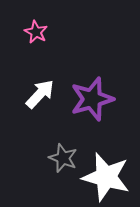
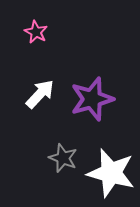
white star: moved 5 px right, 4 px up
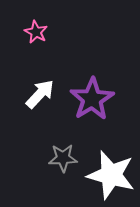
purple star: rotated 15 degrees counterclockwise
gray star: rotated 24 degrees counterclockwise
white star: moved 2 px down
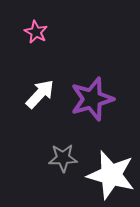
purple star: rotated 15 degrees clockwise
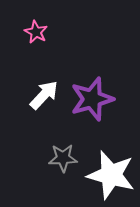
white arrow: moved 4 px right, 1 px down
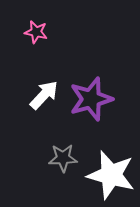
pink star: rotated 15 degrees counterclockwise
purple star: moved 1 px left
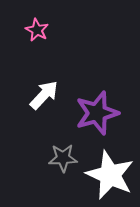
pink star: moved 1 px right, 2 px up; rotated 15 degrees clockwise
purple star: moved 6 px right, 14 px down
white star: moved 1 px left; rotated 9 degrees clockwise
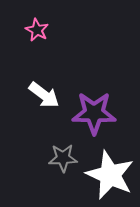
white arrow: rotated 84 degrees clockwise
purple star: moved 3 px left; rotated 18 degrees clockwise
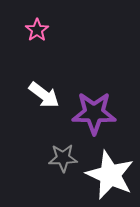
pink star: rotated 10 degrees clockwise
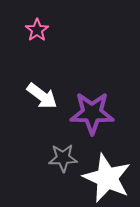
white arrow: moved 2 px left, 1 px down
purple star: moved 2 px left
white star: moved 3 px left, 3 px down
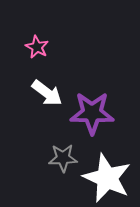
pink star: moved 17 px down; rotated 10 degrees counterclockwise
white arrow: moved 5 px right, 3 px up
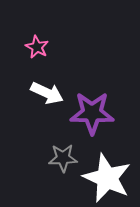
white arrow: rotated 12 degrees counterclockwise
